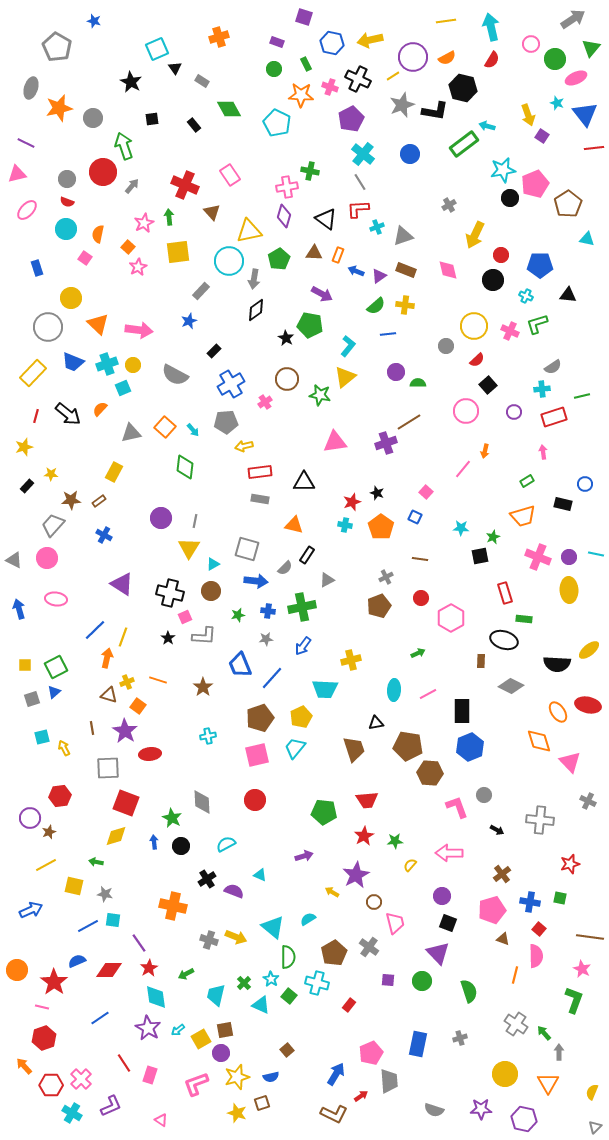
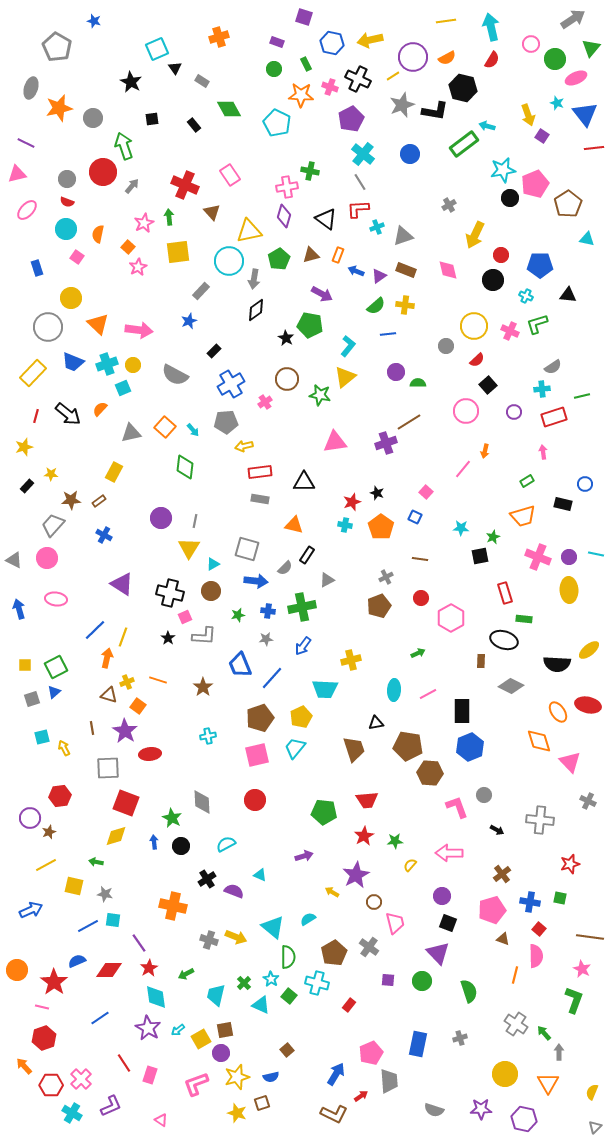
brown triangle at (314, 253): moved 3 px left, 2 px down; rotated 18 degrees counterclockwise
pink square at (85, 258): moved 8 px left, 1 px up
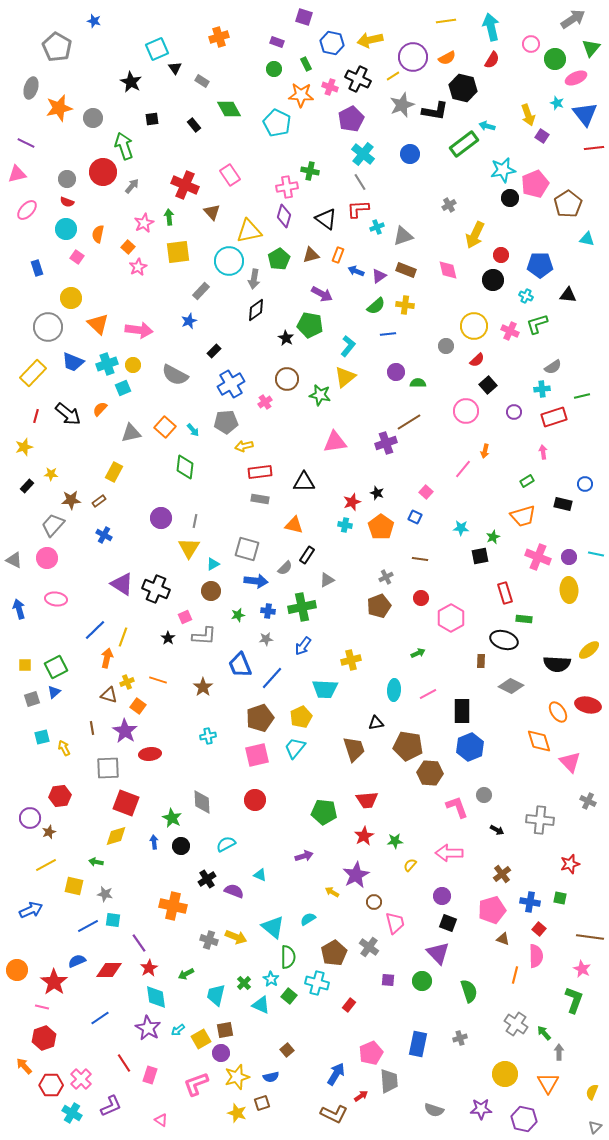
black cross at (170, 593): moved 14 px left, 4 px up; rotated 8 degrees clockwise
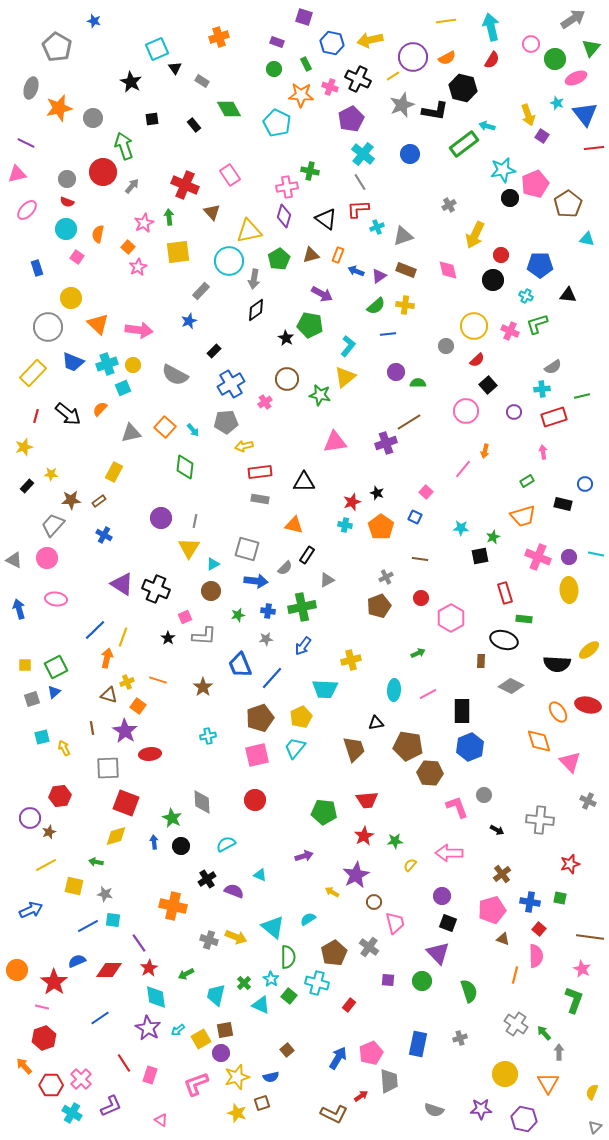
blue arrow at (336, 1074): moved 2 px right, 16 px up
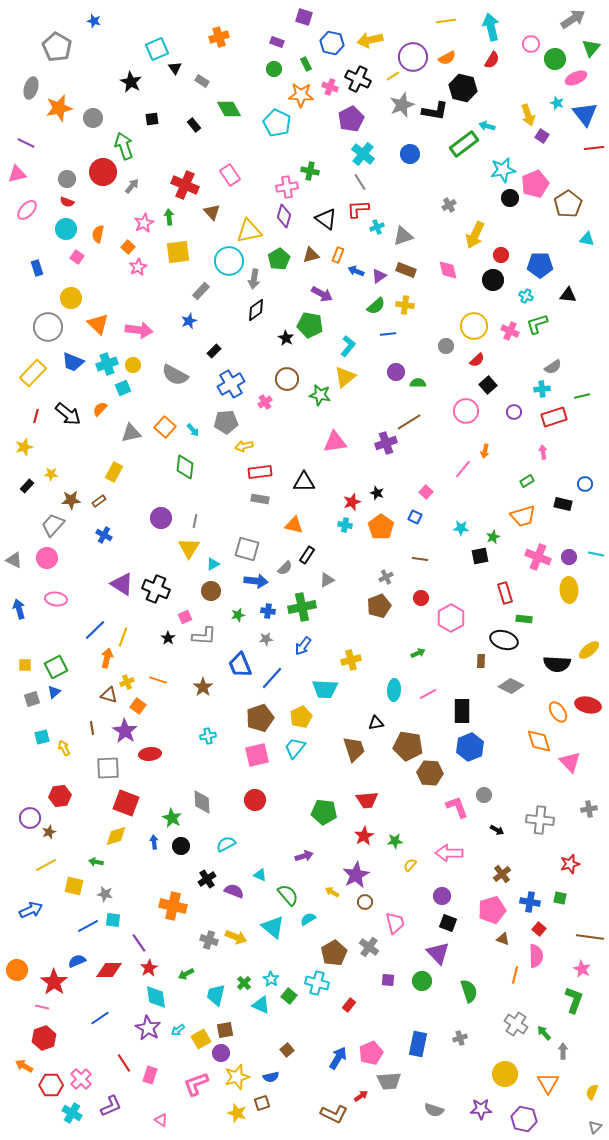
gray cross at (588, 801): moved 1 px right, 8 px down; rotated 35 degrees counterclockwise
brown circle at (374, 902): moved 9 px left
green semicircle at (288, 957): moved 62 px up; rotated 40 degrees counterclockwise
gray arrow at (559, 1052): moved 4 px right, 1 px up
orange arrow at (24, 1066): rotated 18 degrees counterclockwise
gray trapezoid at (389, 1081): rotated 90 degrees clockwise
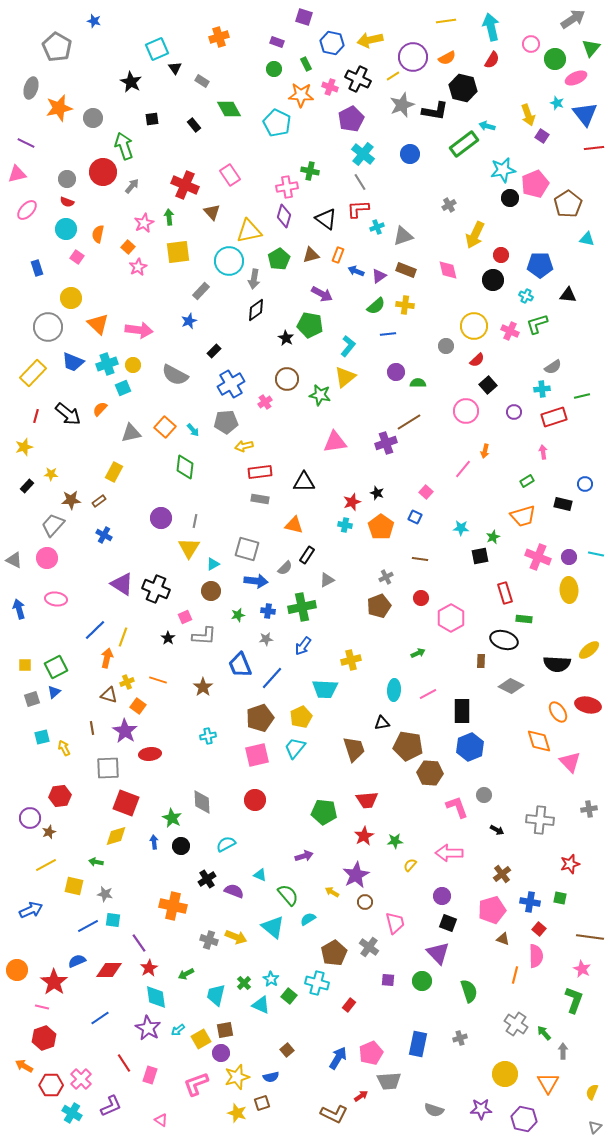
black triangle at (376, 723): moved 6 px right
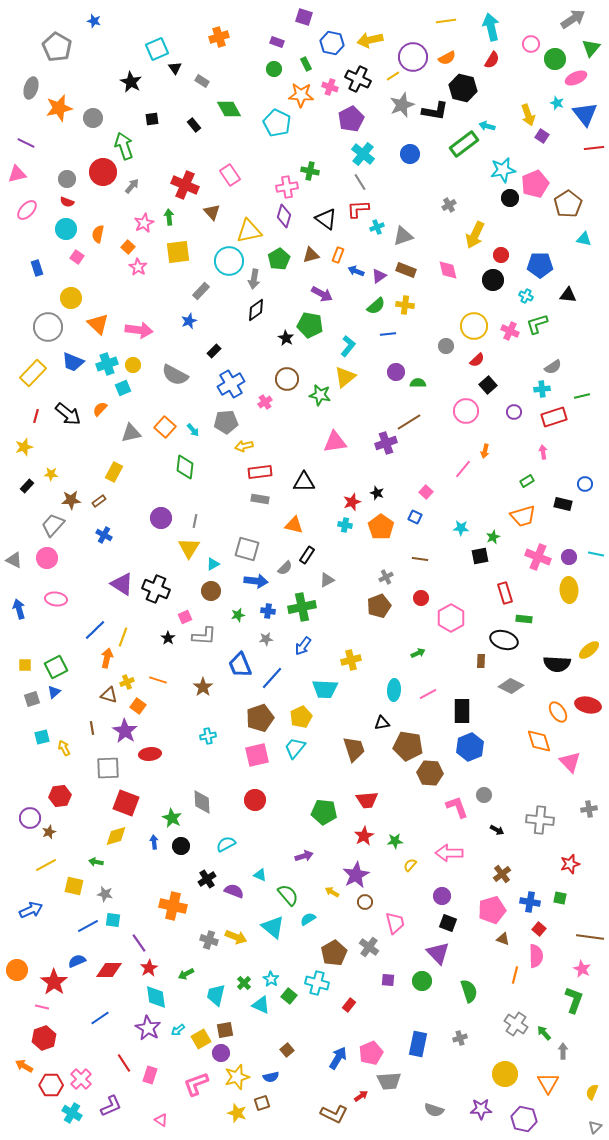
cyan triangle at (587, 239): moved 3 px left
pink star at (138, 267): rotated 12 degrees counterclockwise
